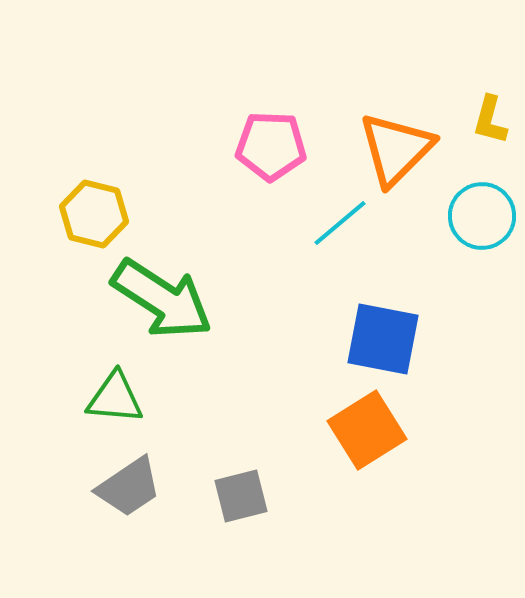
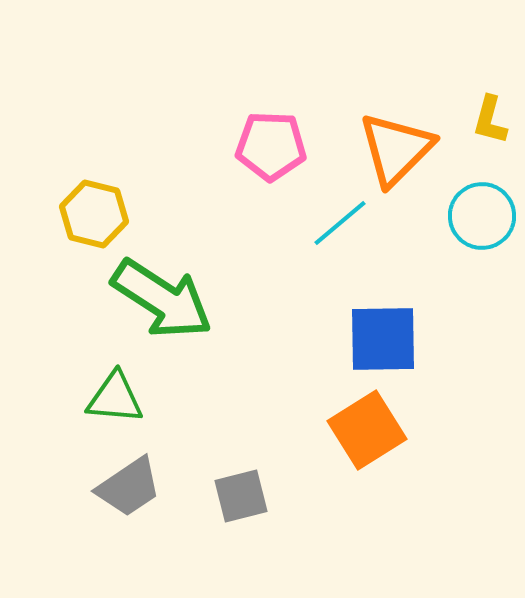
blue square: rotated 12 degrees counterclockwise
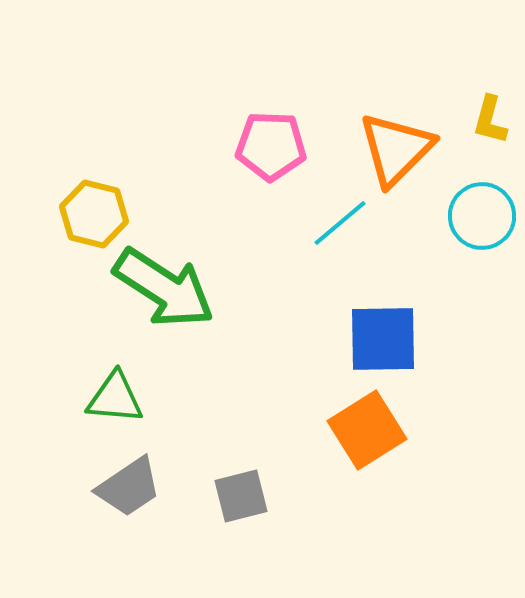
green arrow: moved 2 px right, 11 px up
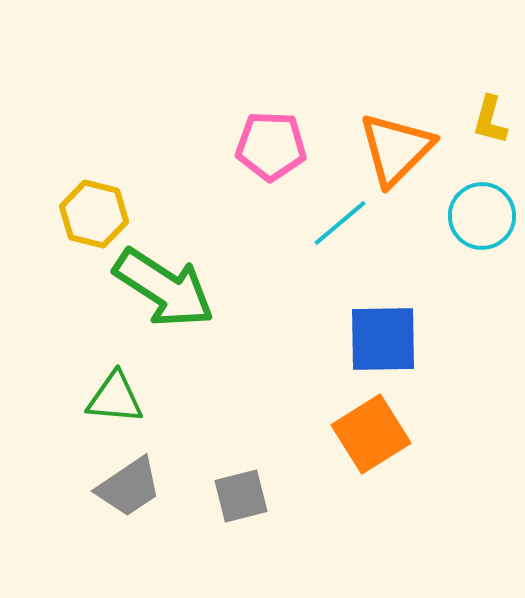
orange square: moved 4 px right, 4 px down
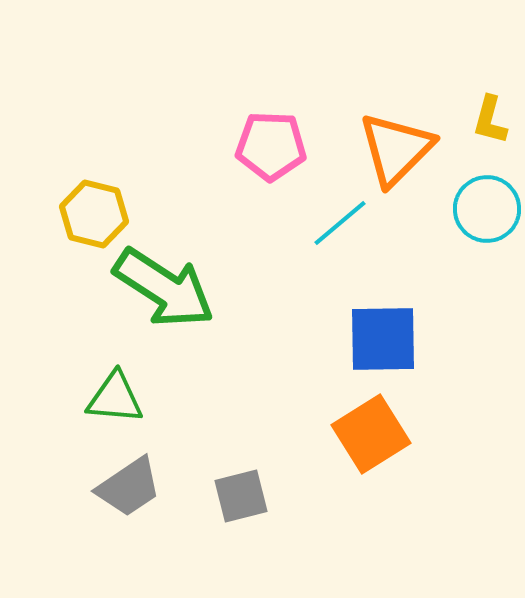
cyan circle: moved 5 px right, 7 px up
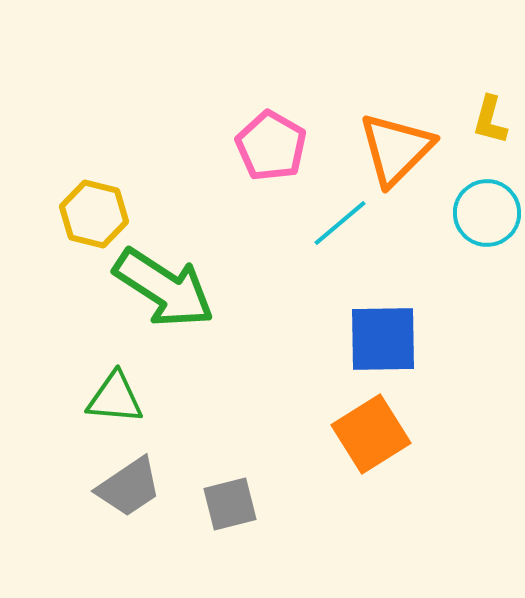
pink pentagon: rotated 28 degrees clockwise
cyan circle: moved 4 px down
gray square: moved 11 px left, 8 px down
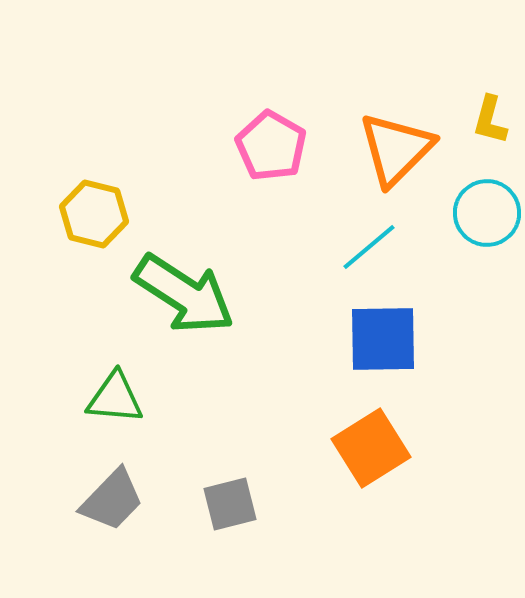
cyan line: moved 29 px right, 24 px down
green arrow: moved 20 px right, 6 px down
orange square: moved 14 px down
gray trapezoid: moved 17 px left, 13 px down; rotated 12 degrees counterclockwise
